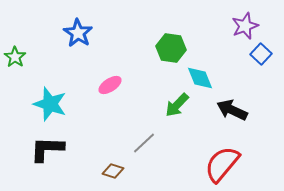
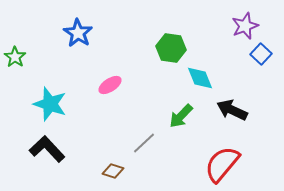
green arrow: moved 4 px right, 11 px down
black L-shape: rotated 45 degrees clockwise
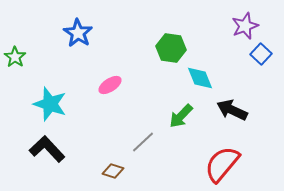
gray line: moved 1 px left, 1 px up
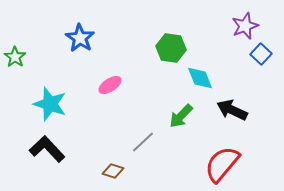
blue star: moved 2 px right, 5 px down
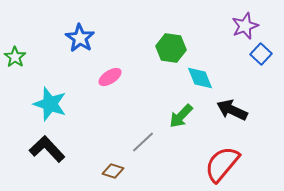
pink ellipse: moved 8 px up
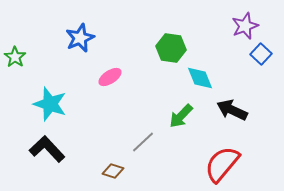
blue star: rotated 16 degrees clockwise
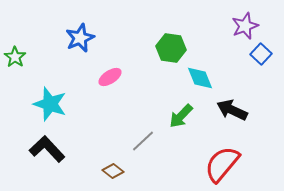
gray line: moved 1 px up
brown diamond: rotated 20 degrees clockwise
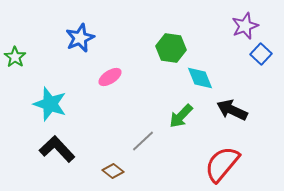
black L-shape: moved 10 px right
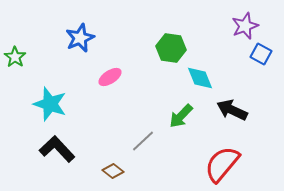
blue square: rotated 15 degrees counterclockwise
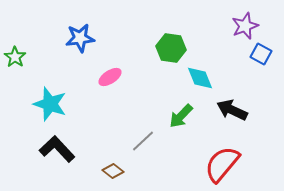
blue star: rotated 16 degrees clockwise
